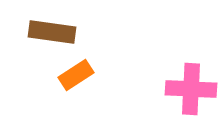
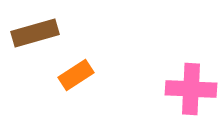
brown rectangle: moved 17 px left, 1 px down; rotated 24 degrees counterclockwise
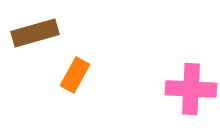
orange rectangle: moved 1 px left; rotated 28 degrees counterclockwise
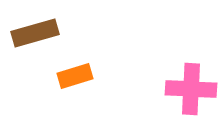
orange rectangle: moved 1 px down; rotated 44 degrees clockwise
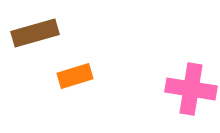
pink cross: rotated 6 degrees clockwise
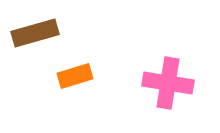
pink cross: moved 23 px left, 6 px up
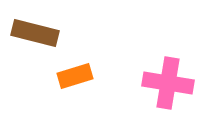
brown rectangle: rotated 30 degrees clockwise
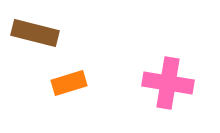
orange rectangle: moved 6 px left, 7 px down
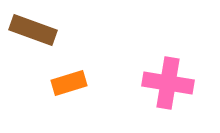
brown rectangle: moved 2 px left, 3 px up; rotated 6 degrees clockwise
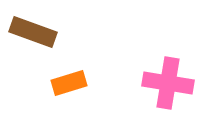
brown rectangle: moved 2 px down
